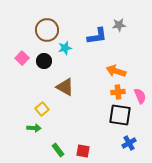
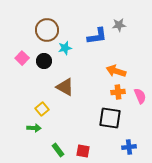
black square: moved 10 px left, 3 px down
blue cross: moved 4 px down; rotated 24 degrees clockwise
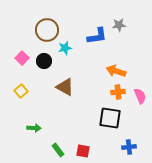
yellow square: moved 21 px left, 18 px up
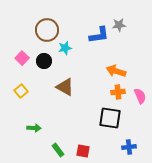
blue L-shape: moved 2 px right, 1 px up
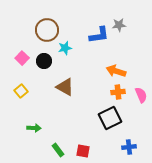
pink semicircle: moved 1 px right, 1 px up
black square: rotated 35 degrees counterclockwise
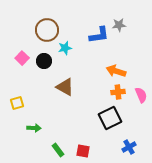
yellow square: moved 4 px left, 12 px down; rotated 24 degrees clockwise
blue cross: rotated 24 degrees counterclockwise
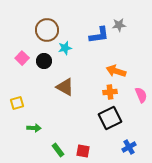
orange cross: moved 8 px left
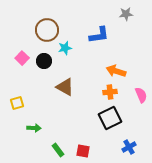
gray star: moved 7 px right, 11 px up
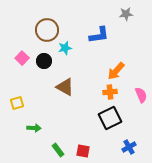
orange arrow: rotated 66 degrees counterclockwise
